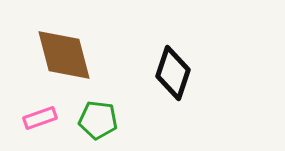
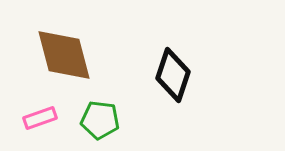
black diamond: moved 2 px down
green pentagon: moved 2 px right
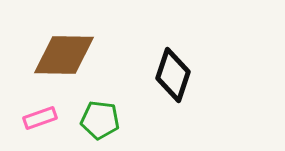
brown diamond: rotated 74 degrees counterclockwise
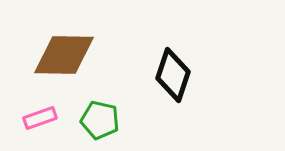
green pentagon: rotated 6 degrees clockwise
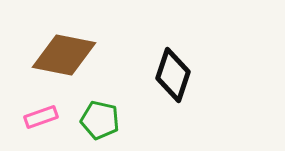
brown diamond: rotated 10 degrees clockwise
pink rectangle: moved 1 px right, 1 px up
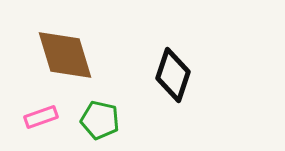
brown diamond: moved 1 px right; rotated 62 degrees clockwise
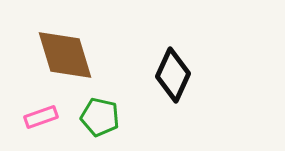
black diamond: rotated 6 degrees clockwise
green pentagon: moved 3 px up
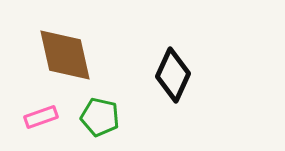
brown diamond: rotated 4 degrees clockwise
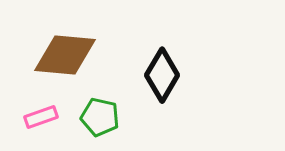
brown diamond: rotated 72 degrees counterclockwise
black diamond: moved 11 px left; rotated 6 degrees clockwise
